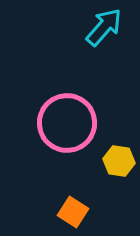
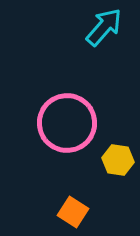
yellow hexagon: moved 1 px left, 1 px up
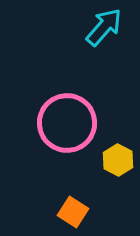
yellow hexagon: rotated 20 degrees clockwise
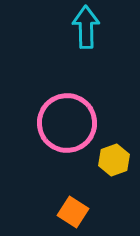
cyan arrow: moved 18 px left; rotated 42 degrees counterclockwise
yellow hexagon: moved 4 px left; rotated 12 degrees clockwise
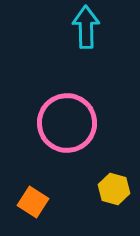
yellow hexagon: moved 29 px down; rotated 24 degrees counterclockwise
orange square: moved 40 px left, 10 px up
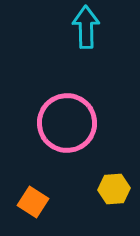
yellow hexagon: rotated 20 degrees counterclockwise
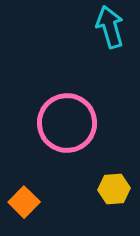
cyan arrow: moved 24 px right; rotated 15 degrees counterclockwise
orange square: moved 9 px left; rotated 12 degrees clockwise
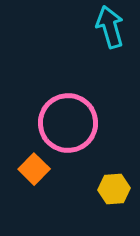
pink circle: moved 1 px right
orange square: moved 10 px right, 33 px up
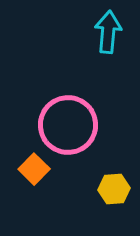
cyan arrow: moved 2 px left, 5 px down; rotated 21 degrees clockwise
pink circle: moved 2 px down
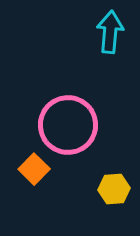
cyan arrow: moved 2 px right
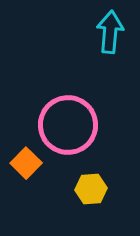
orange square: moved 8 px left, 6 px up
yellow hexagon: moved 23 px left
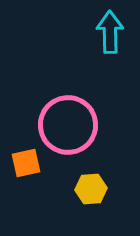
cyan arrow: rotated 6 degrees counterclockwise
orange square: rotated 32 degrees clockwise
